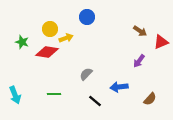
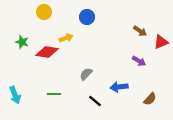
yellow circle: moved 6 px left, 17 px up
purple arrow: rotated 96 degrees counterclockwise
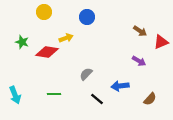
blue arrow: moved 1 px right, 1 px up
black line: moved 2 px right, 2 px up
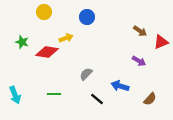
blue arrow: rotated 24 degrees clockwise
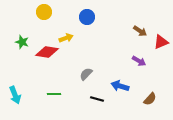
black line: rotated 24 degrees counterclockwise
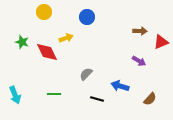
brown arrow: rotated 32 degrees counterclockwise
red diamond: rotated 55 degrees clockwise
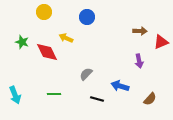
yellow arrow: rotated 136 degrees counterclockwise
purple arrow: rotated 48 degrees clockwise
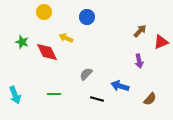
brown arrow: rotated 48 degrees counterclockwise
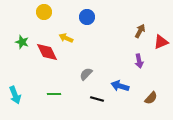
brown arrow: rotated 16 degrees counterclockwise
brown semicircle: moved 1 px right, 1 px up
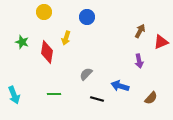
yellow arrow: rotated 96 degrees counterclockwise
red diamond: rotated 35 degrees clockwise
cyan arrow: moved 1 px left
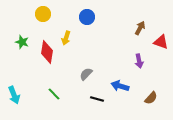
yellow circle: moved 1 px left, 2 px down
brown arrow: moved 3 px up
red triangle: rotated 42 degrees clockwise
green line: rotated 48 degrees clockwise
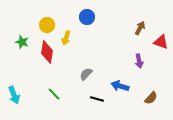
yellow circle: moved 4 px right, 11 px down
